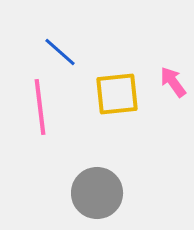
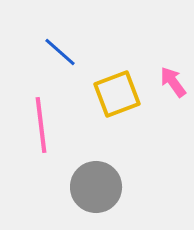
yellow square: rotated 15 degrees counterclockwise
pink line: moved 1 px right, 18 px down
gray circle: moved 1 px left, 6 px up
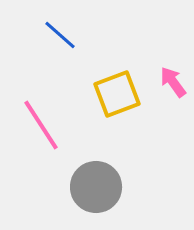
blue line: moved 17 px up
pink line: rotated 26 degrees counterclockwise
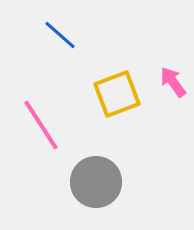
gray circle: moved 5 px up
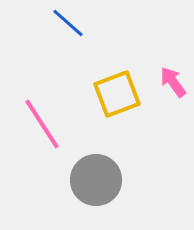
blue line: moved 8 px right, 12 px up
pink line: moved 1 px right, 1 px up
gray circle: moved 2 px up
